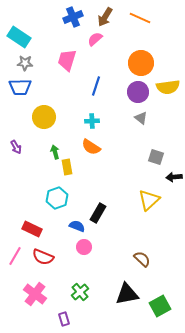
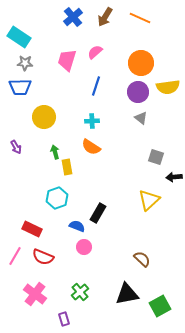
blue cross: rotated 18 degrees counterclockwise
pink semicircle: moved 13 px down
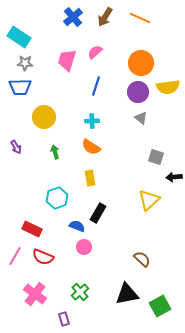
yellow rectangle: moved 23 px right, 11 px down
